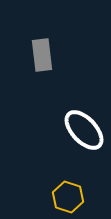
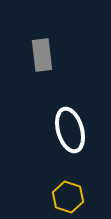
white ellipse: moved 14 px left; rotated 27 degrees clockwise
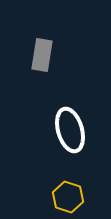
gray rectangle: rotated 16 degrees clockwise
